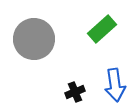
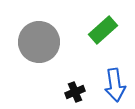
green rectangle: moved 1 px right, 1 px down
gray circle: moved 5 px right, 3 px down
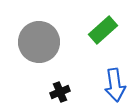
black cross: moved 15 px left
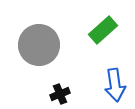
gray circle: moved 3 px down
black cross: moved 2 px down
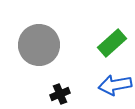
green rectangle: moved 9 px right, 13 px down
blue arrow: rotated 88 degrees clockwise
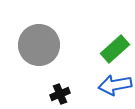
green rectangle: moved 3 px right, 6 px down
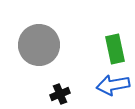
green rectangle: rotated 60 degrees counterclockwise
blue arrow: moved 2 px left
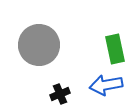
blue arrow: moved 7 px left
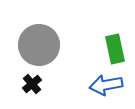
black cross: moved 28 px left, 10 px up; rotated 18 degrees counterclockwise
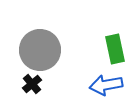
gray circle: moved 1 px right, 5 px down
